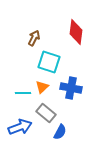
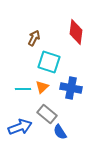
cyan line: moved 4 px up
gray rectangle: moved 1 px right, 1 px down
blue semicircle: rotated 119 degrees clockwise
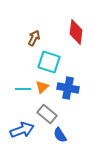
blue cross: moved 3 px left
blue arrow: moved 2 px right, 3 px down
blue semicircle: moved 3 px down
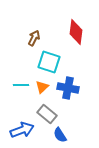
cyan line: moved 2 px left, 4 px up
